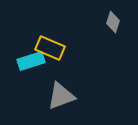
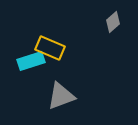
gray diamond: rotated 30 degrees clockwise
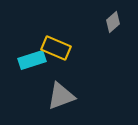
yellow rectangle: moved 6 px right
cyan rectangle: moved 1 px right, 1 px up
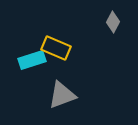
gray diamond: rotated 20 degrees counterclockwise
gray triangle: moved 1 px right, 1 px up
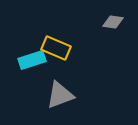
gray diamond: rotated 70 degrees clockwise
gray triangle: moved 2 px left
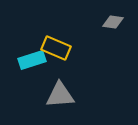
gray triangle: rotated 16 degrees clockwise
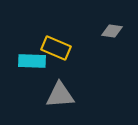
gray diamond: moved 1 px left, 9 px down
cyan rectangle: moved 1 px down; rotated 20 degrees clockwise
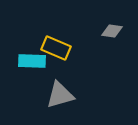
gray triangle: rotated 12 degrees counterclockwise
